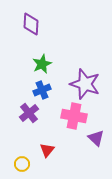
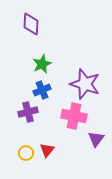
purple cross: moved 1 px left, 1 px up; rotated 24 degrees clockwise
purple triangle: moved 1 px down; rotated 24 degrees clockwise
yellow circle: moved 4 px right, 11 px up
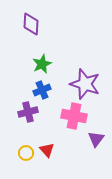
red triangle: rotated 21 degrees counterclockwise
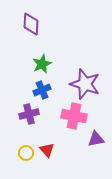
purple cross: moved 1 px right, 2 px down
purple triangle: rotated 42 degrees clockwise
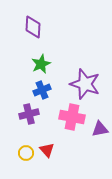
purple diamond: moved 2 px right, 3 px down
green star: moved 1 px left
pink cross: moved 2 px left, 1 px down
purple triangle: moved 4 px right, 10 px up
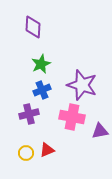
purple star: moved 3 px left, 1 px down
purple triangle: moved 2 px down
red triangle: rotated 49 degrees clockwise
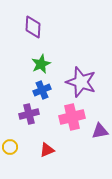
purple star: moved 1 px left, 3 px up
pink cross: rotated 25 degrees counterclockwise
yellow circle: moved 16 px left, 6 px up
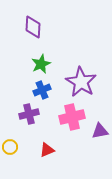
purple star: rotated 12 degrees clockwise
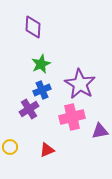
purple star: moved 1 px left, 2 px down
purple cross: moved 5 px up; rotated 18 degrees counterclockwise
